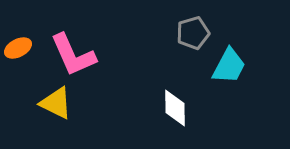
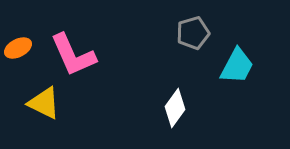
cyan trapezoid: moved 8 px right
yellow triangle: moved 12 px left
white diamond: rotated 36 degrees clockwise
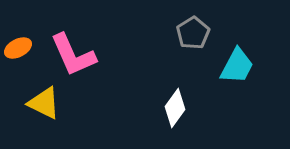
gray pentagon: rotated 16 degrees counterclockwise
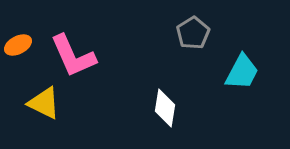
orange ellipse: moved 3 px up
pink L-shape: moved 1 px down
cyan trapezoid: moved 5 px right, 6 px down
white diamond: moved 10 px left; rotated 27 degrees counterclockwise
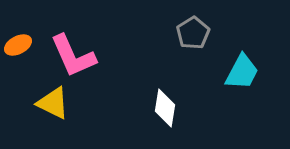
yellow triangle: moved 9 px right
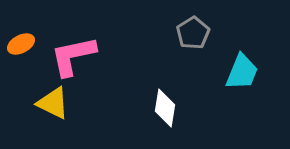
orange ellipse: moved 3 px right, 1 px up
pink L-shape: rotated 102 degrees clockwise
cyan trapezoid: rotated 6 degrees counterclockwise
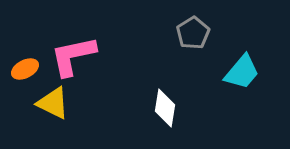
orange ellipse: moved 4 px right, 25 px down
cyan trapezoid: rotated 18 degrees clockwise
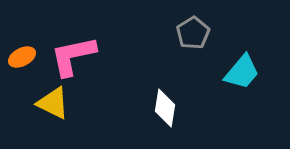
orange ellipse: moved 3 px left, 12 px up
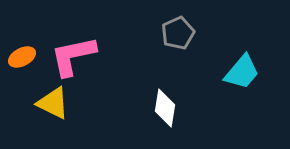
gray pentagon: moved 15 px left; rotated 8 degrees clockwise
